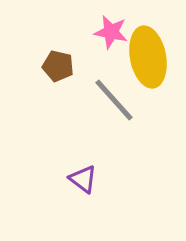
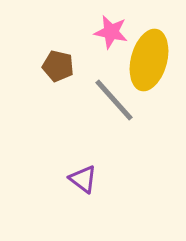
yellow ellipse: moved 1 px right, 3 px down; rotated 26 degrees clockwise
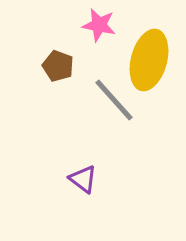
pink star: moved 12 px left, 7 px up
brown pentagon: rotated 8 degrees clockwise
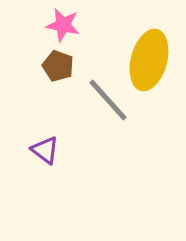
pink star: moved 36 px left
gray line: moved 6 px left
purple triangle: moved 38 px left, 29 px up
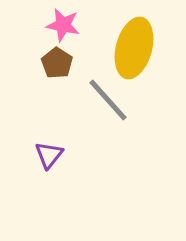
yellow ellipse: moved 15 px left, 12 px up
brown pentagon: moved 1 px left, 3 px up; rotated 12 degrees clockwise
purple triangle: moved 4 px right, 5 px down; rotated 32 degrees clockwise
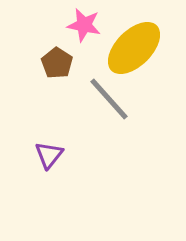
pink star: moved 21 px right
yellow ellipse: rotated 30 degrees clockwise
gray line: moved 1 px right, 1 px up
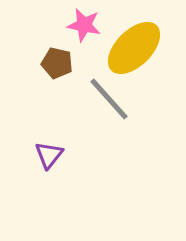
brown pentagon: rotated 20 degrees counterclockwise
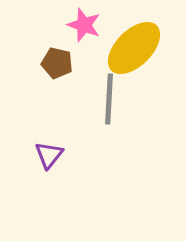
pink star: rotated 8 degrees clockwise
gray line: rotated 45 degrees clockwise
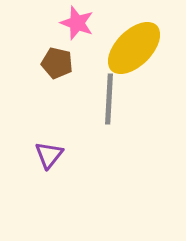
pink star: moved 7 px left, 2 px up
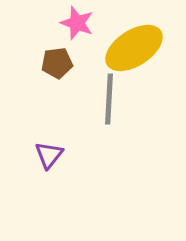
yellow ellipse: rotated 12 degrees clockwise
brown pentagon: rotated 20 degrees counterclockwise
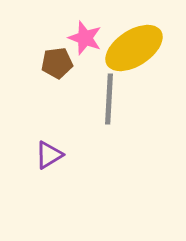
pink star: moved 8 px right, 15 px down
purple triangle: rotated 20 degrees clockwise
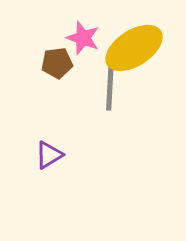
pink star: moved 2 px left
gray line: moved 1 px right, 14 px up
